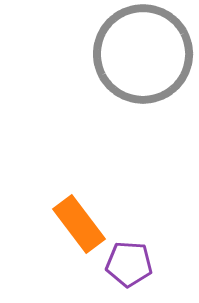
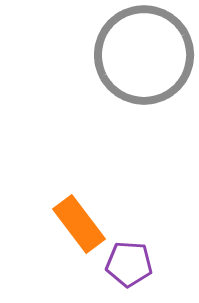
gray circle: moved 1 px right, 1 px down
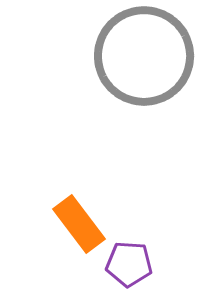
gray circle: moved 1 px down
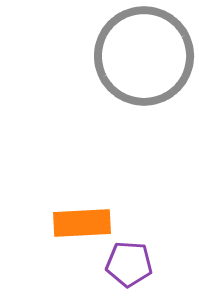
orange rectangle: moved 3 px right, 1 px up; rotated 56 degrees counterclockwise
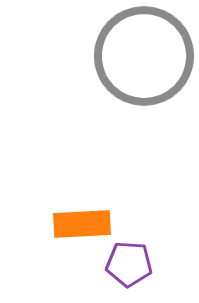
orange rectangle: moved 1 px down
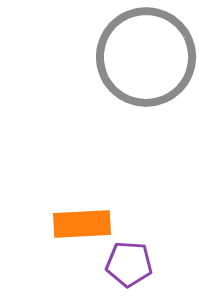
gray circle: moved 2 px right, 1 px down
